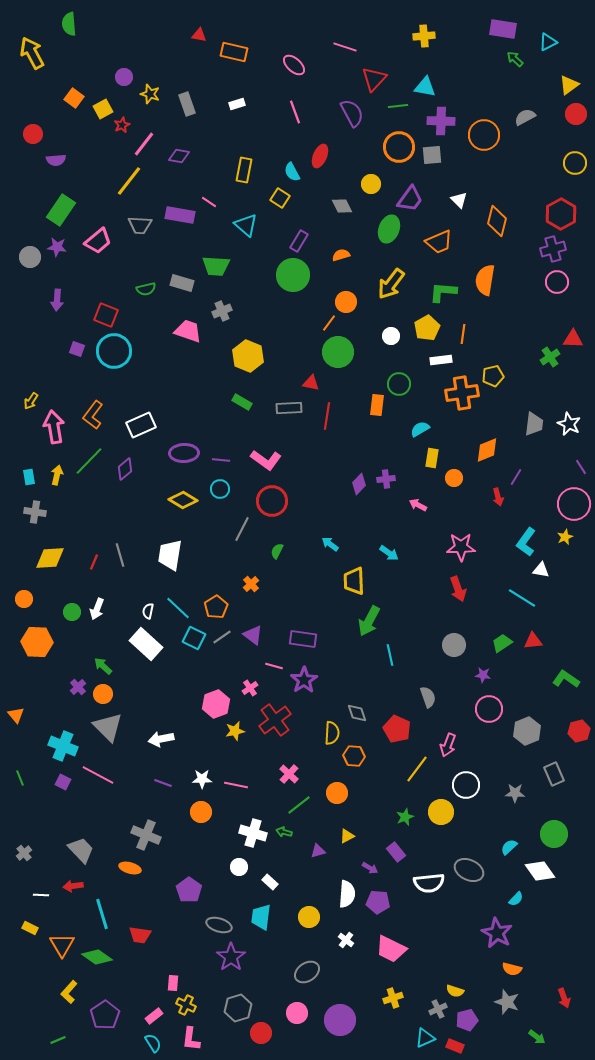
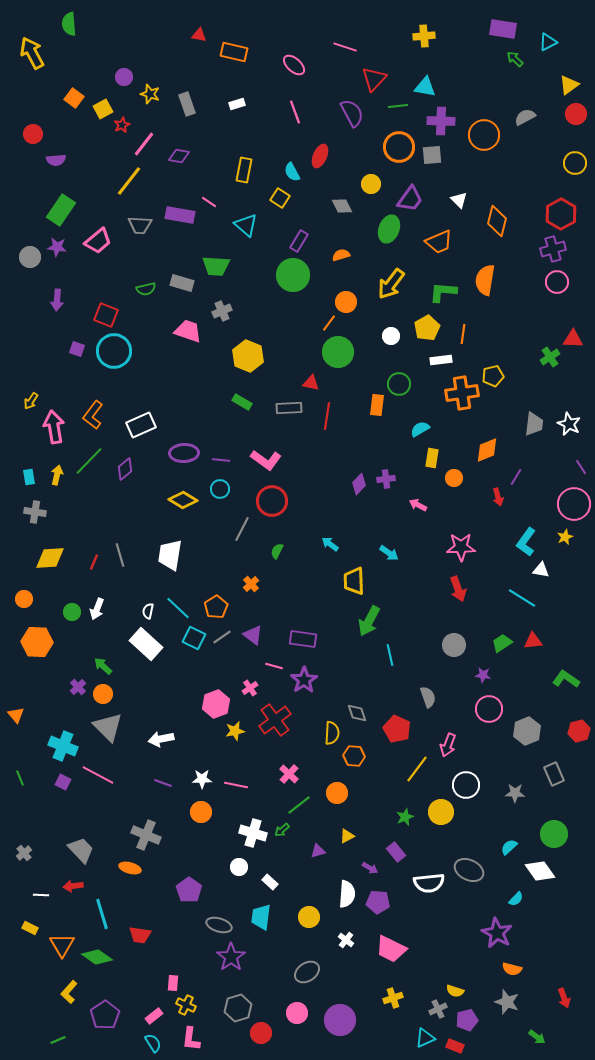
green arrow at (284, 832): moved 2 px left, 2 px up; rotated 56 degrees counterclockwise
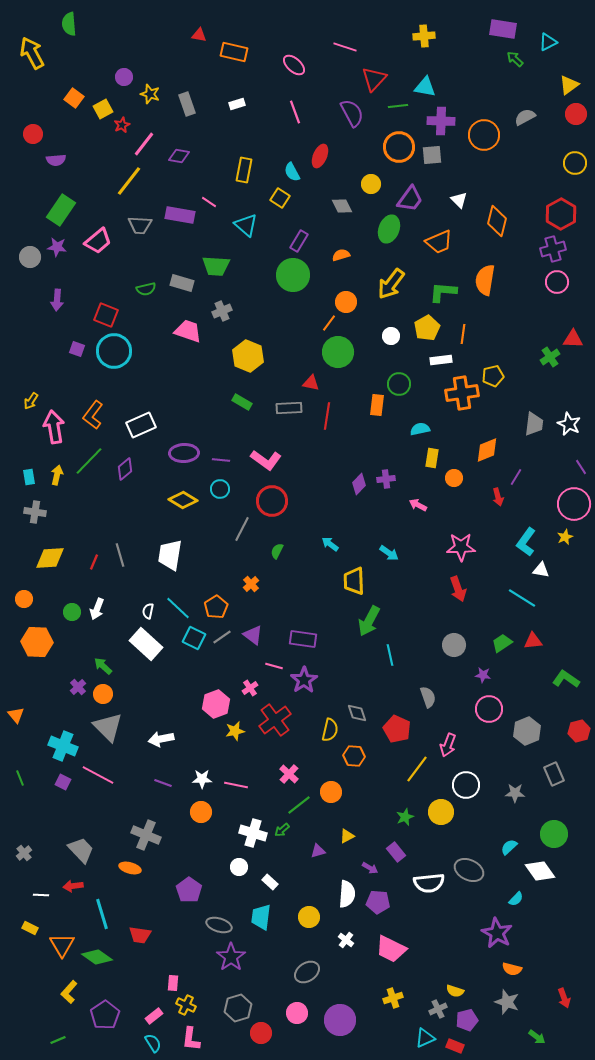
cyan semicircle at (420, 429): rotated 18 degrees clockwise
yellow semicircle at (332, 733): moved 2 px left, 3 px up; rotated 10 degrees clockwise
orange circle at (337, 793): moved 6 px left, 1 px up
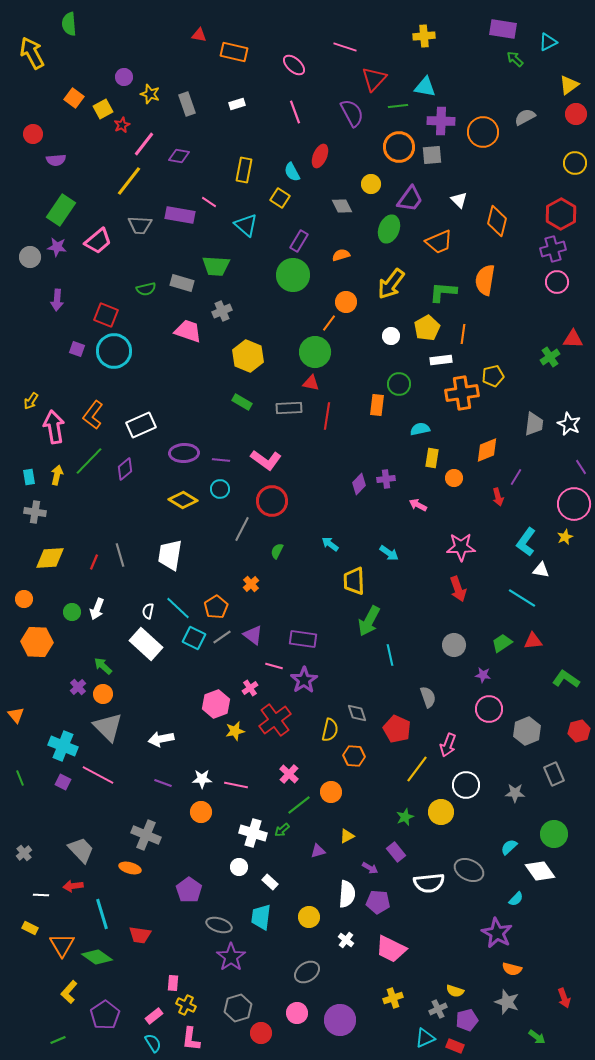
orange circle at (484, 135): moved 1 px left, 3 px up
green circle at (338, 352): moved 23 px left
